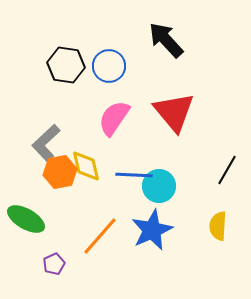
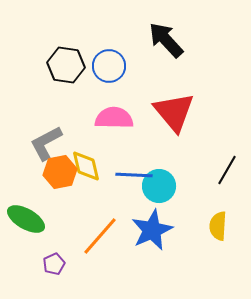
pink semicircle: rotated 57 degrees clockwise
gray L-shape: rotated 15 degrees clockwise
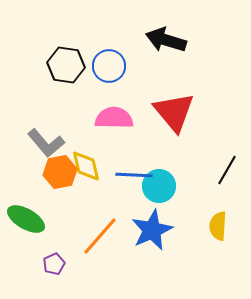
black arrow: rotated 30 degrees counterclockwise
gray L-shape: rotated 102 degrees counterclockwise
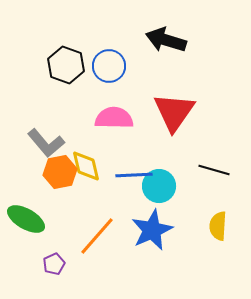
black hexagon: rotated 12 degrees clockwise
red triangle: rotated 15 degrees clockwise
black line: moved 13 px left; rotated 76 degrees clockwise
blue line: rotated 6 degrees counterclockwise
orange line: moved 3 px left
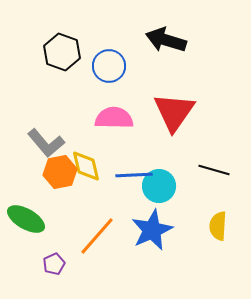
black hexagon: moved 4 px left, 13 px up
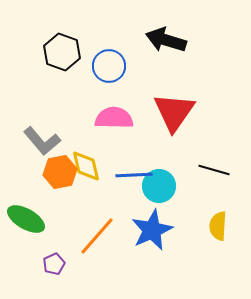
gray L-shape: moved 4 px left, 2 px up
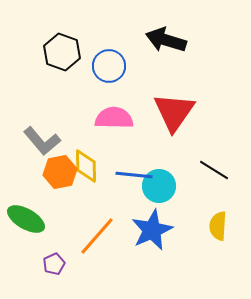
yellow diamond: rotated 12 degrees clockwise
black line: rotated 16 degrees clockwise
blue line: rotated 9 degrees clockwise
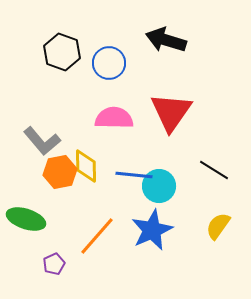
blue circle: moved 3 px up
red triangle: moved 3 px left
green ellipse: rotated 12 degrees counterclockwise
yellow semicircle: rotated 32 degrees clockwise
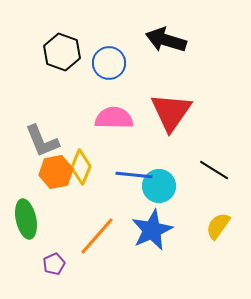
gray L-shape: rotated 18 degrees clockwise
yellow diamond: moved 5 px left, 1 px down; rotated 24 degrees clockwise
orange hexagon: moved 4 px left
green ellipse: rotated 60 degrees clockwise
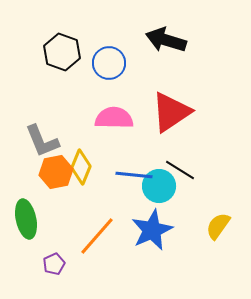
red triangle: rotated 21 degrees clockwise
black line: moved 34 px left
